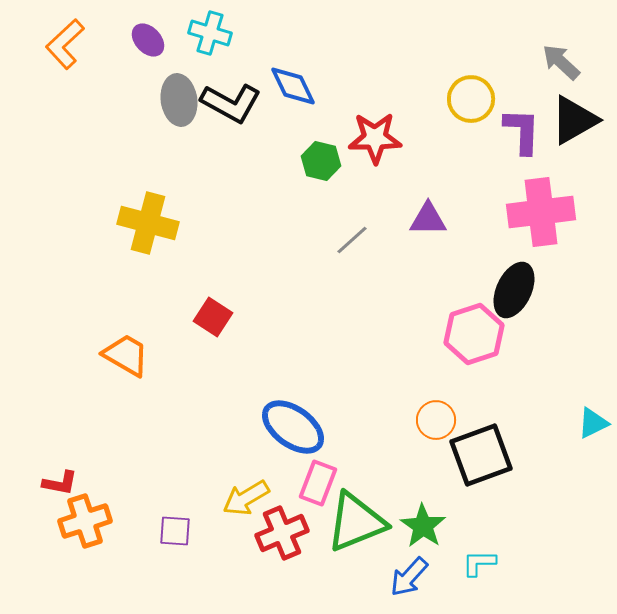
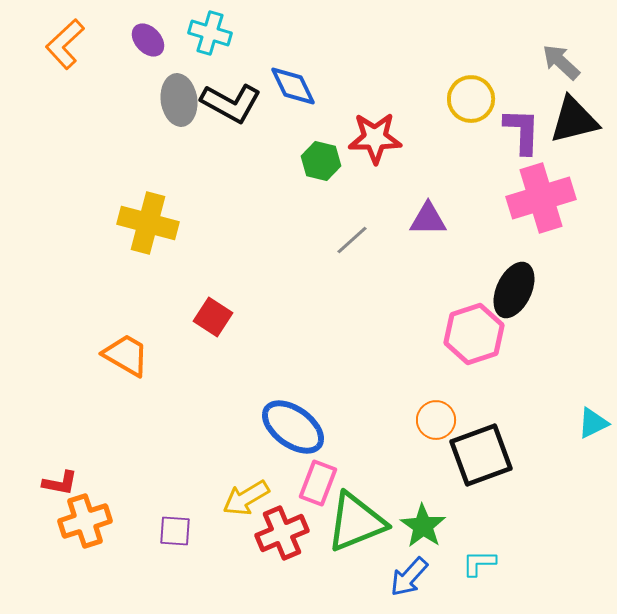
black triangle: rotated 16 degrees clockwise
pink cross: moved 14 px up; rotated 10 degrees counterclockwise
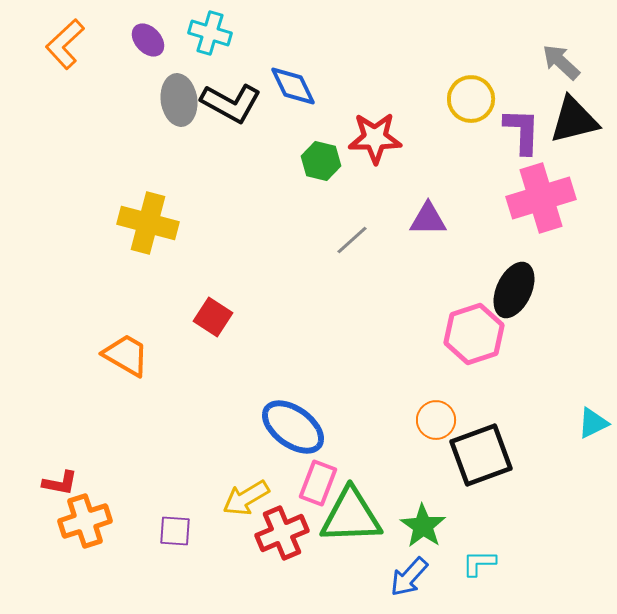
green triangle: moved 5 px left, 6 px up; rotated 20 degrees clockwise
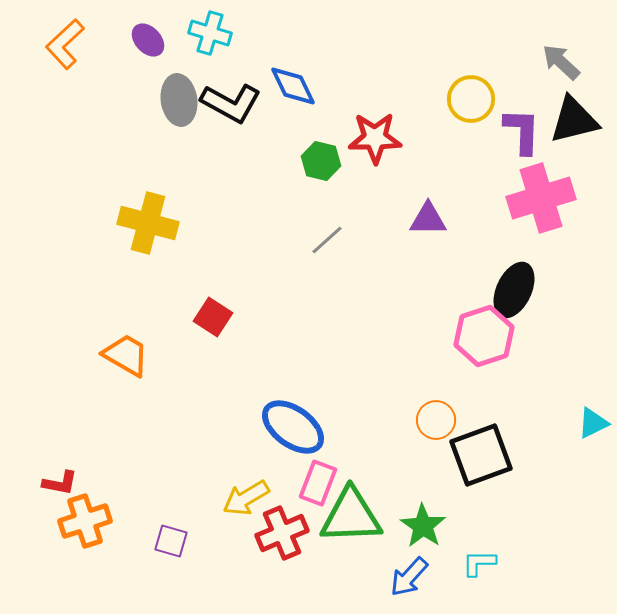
gray line: moved 25 px left
pink hexagon: moved 10 px right, 2 px down
purple square: moved 4 px left, 10 px down; rotated 12 degrees clockwise
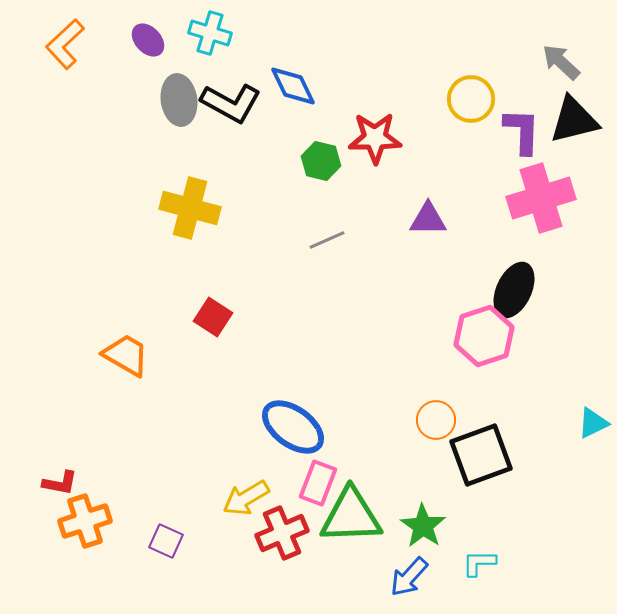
yellow cross: moved 42 px right, 15 px up
gray line: rotated 18 degrees clockwise
purple square: moved 5 px left; rotated 8 degrees clockwise
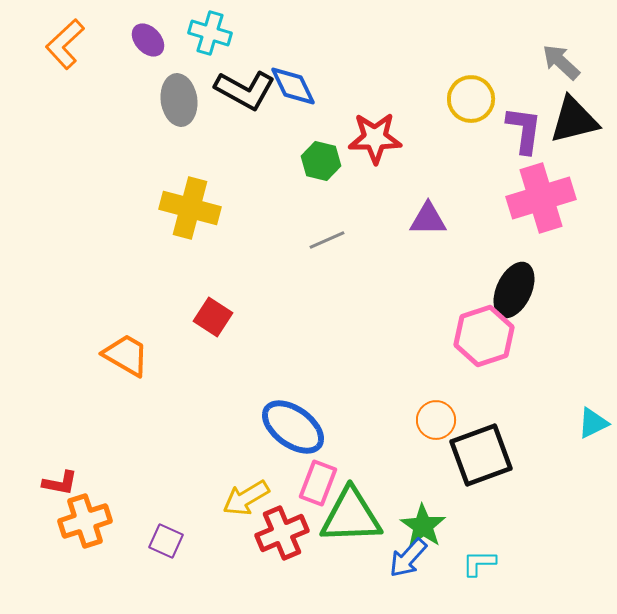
black L-shape: moved 14 px right, 13 px up
purple L-shape: moved 2 px right, 1 px up; rotated 6 degrees clockwise
blue arrow: moved 1 px left, 19 px up
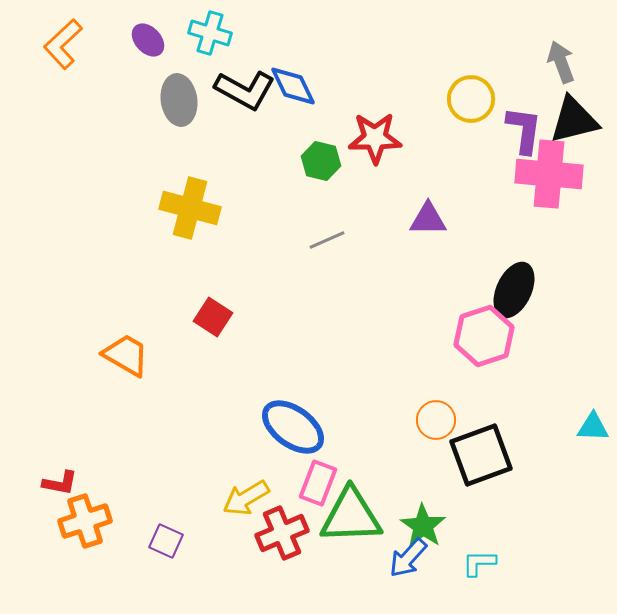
orange L-shape: moved 2 px left
gray arrow: rotated 27 degrees clockwise
pink cross: moved 8 px right, 24 px up; rotated 22 degrees clockwise
cyan triangle: moved 4 px down; rotated 28 degrees clockwise
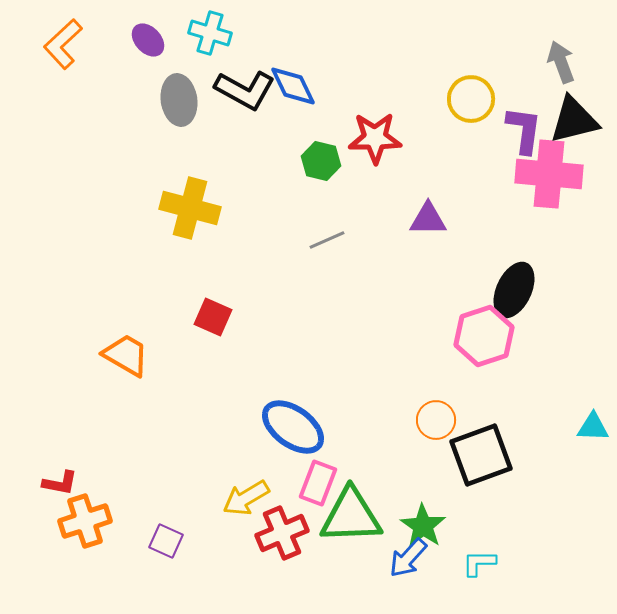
red square: rotated 9 degrees counterclockwise
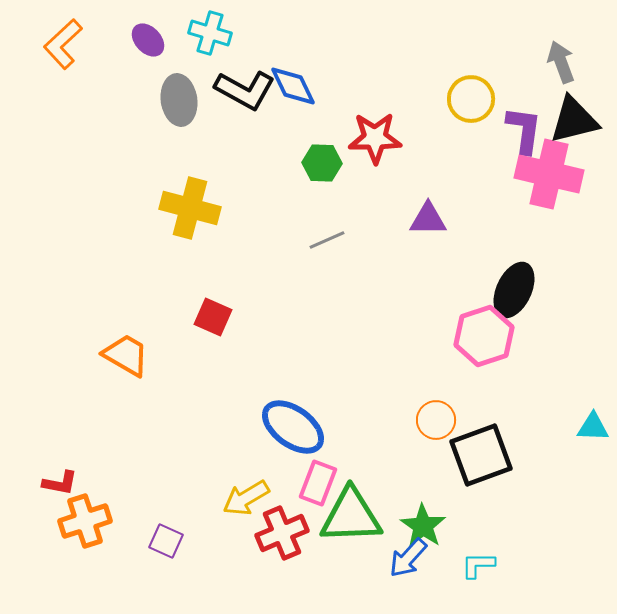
green hexagon: moved 1 px right, 2 px down; rotated 12 degrees counterclockwise
pink cross: rotated 8 degrees clockwise
cyan L-shape: moved 1 px left, 2 px down
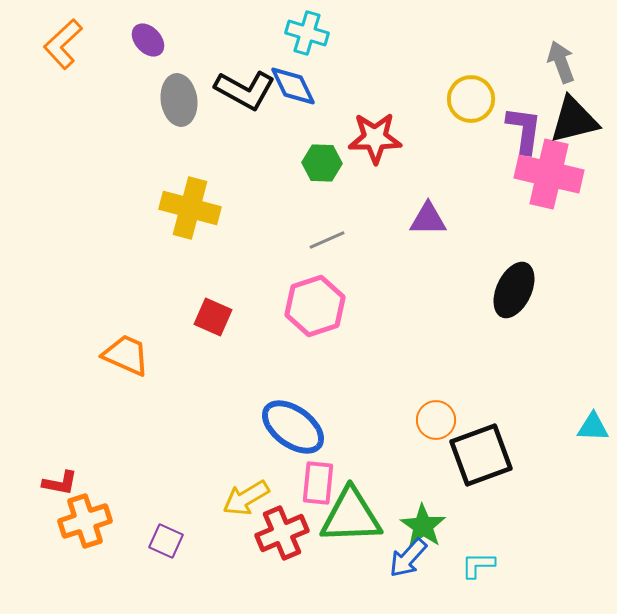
cyan cross: moved 97 px right
pink hexagon: moved 169 px left, 30 px up
orange trapezoid: rotated 6 degrees counterclockwise
pink rectangle: rotated 15 degrees counterclockwise
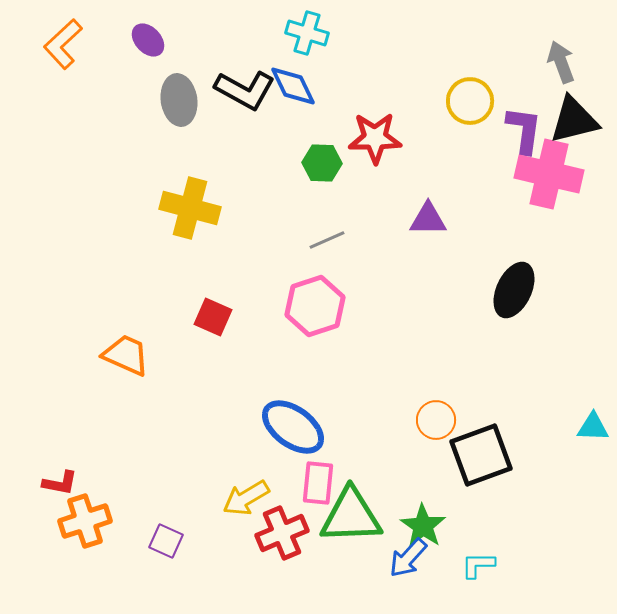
yellow circle: moved 1 px left, 2 px down
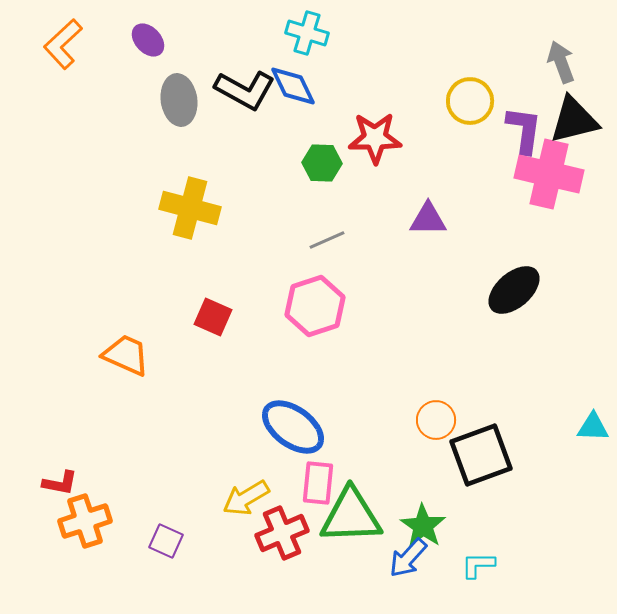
black ellipse: rotated 24 degrees clockwise
